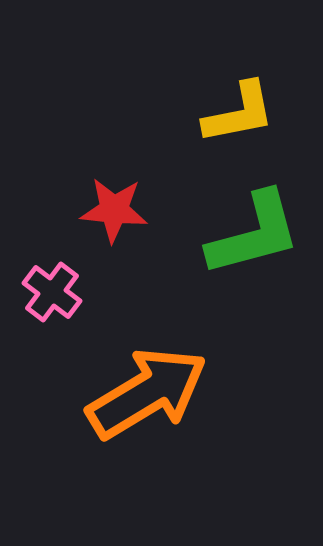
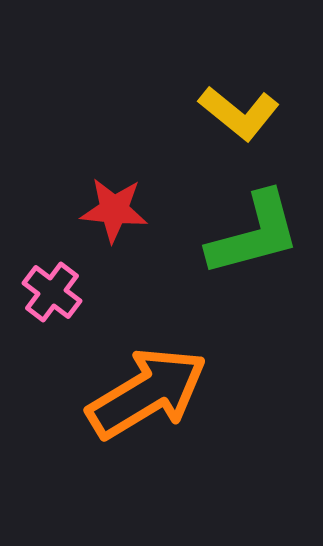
yellow L-shape: rotated 50 degrees clockwise
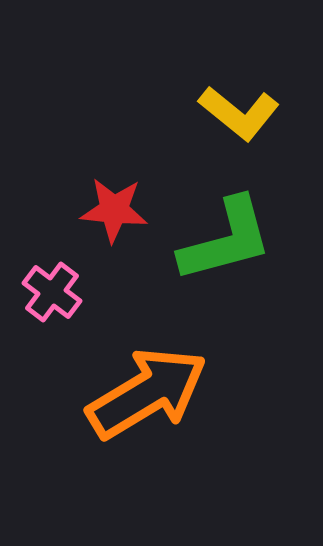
green L-shape: moved 28 px left, 6 px down
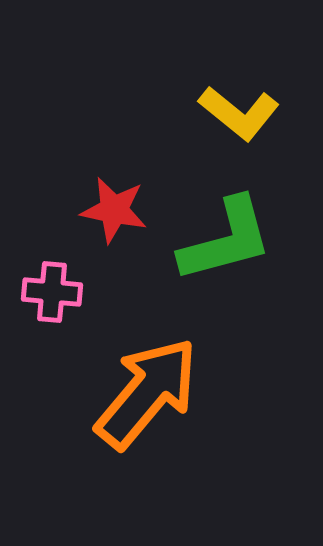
red star: rotated 6 degrees clockwise
pink cross: rotated 32 degrees counterclockwise
orange arrow: rotated 19 degrees counterclockwise
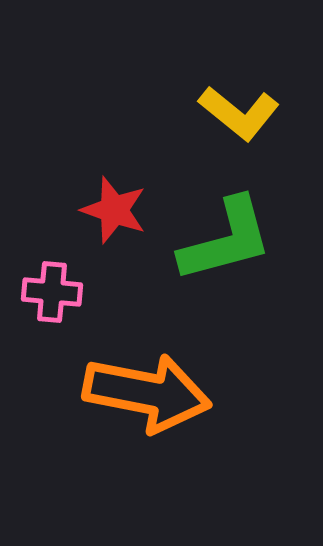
red star: rotated 8 degrees clockwise
orange arrow: rotated 61 degrees clockwise
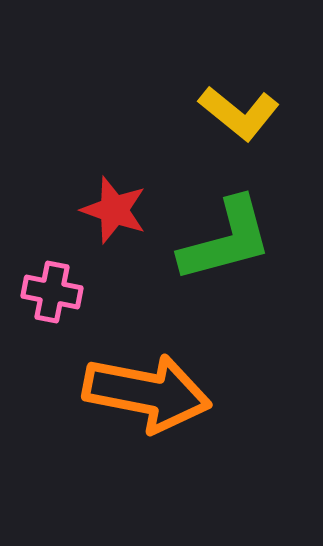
pink cross: rotated 6 degrees clockwise
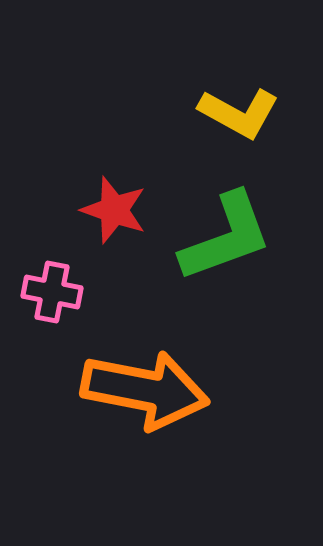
yellow L-shape: rotated 10 degrees counterclockwise
green L-shape: moved 3 px up; rotated 5 degrees counterclockwise
orange arrow: moved 2 px left, 3 px up
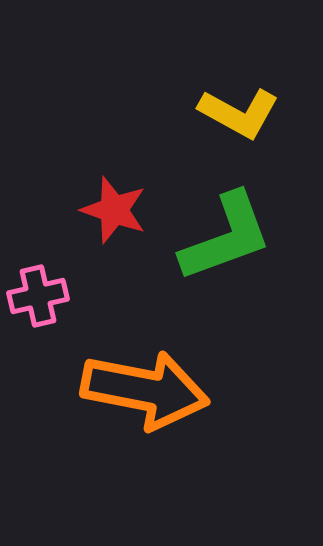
pink cross: moved 14 px left, 4 px down; rotated 24 degrees counterclockwise
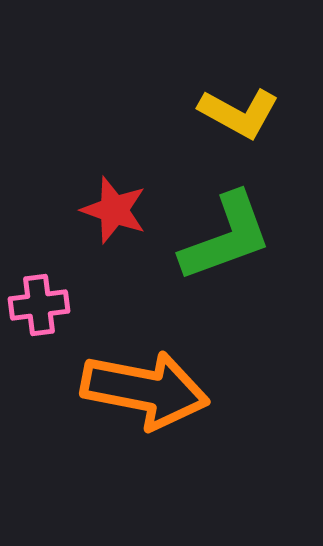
pink cross: moved 1 px right, 9 px down; rotated 6 degrees clockwise
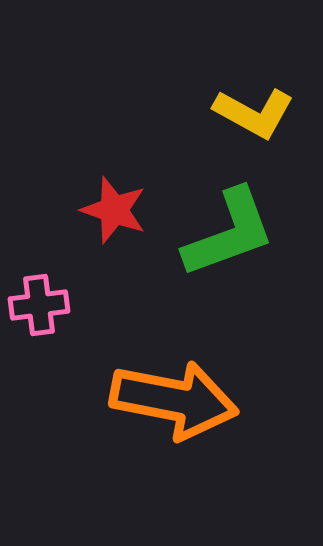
yellow L-shape: moved 15 px right
green L-shape: moved 3 px right, 4 px up
orange arrow: moved 29 px right, 10 px down
